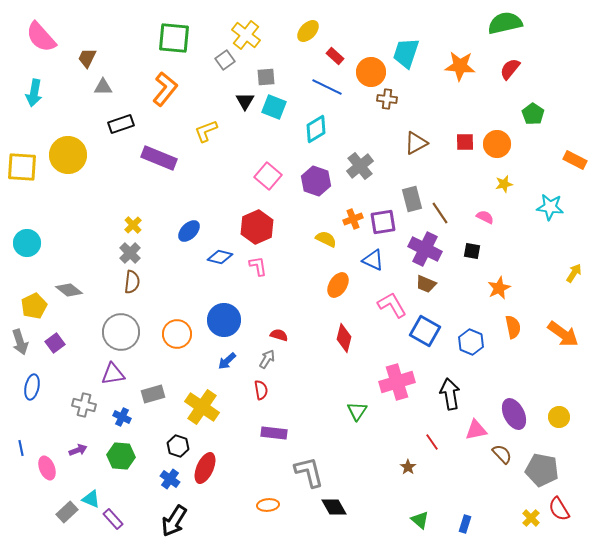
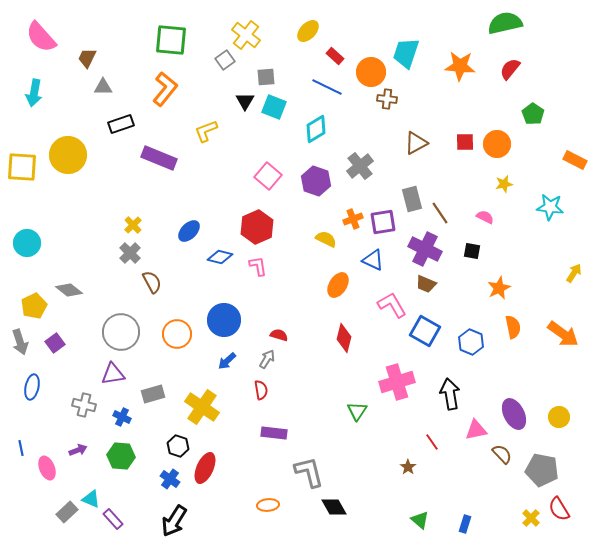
green square at (174, 38): moved 3 px left, 2 px down
brown semicircle at (132, 282): moved 20 px right; rotated 35 degrees counterclockwise
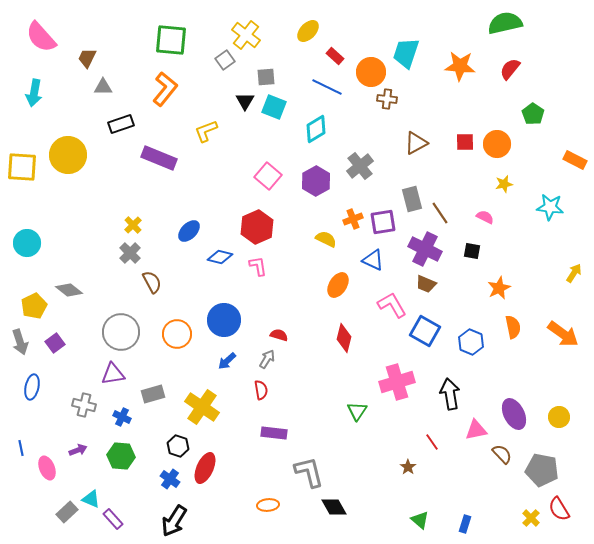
purple hexagon at (316, 181): rotated 12 degrees clockwise
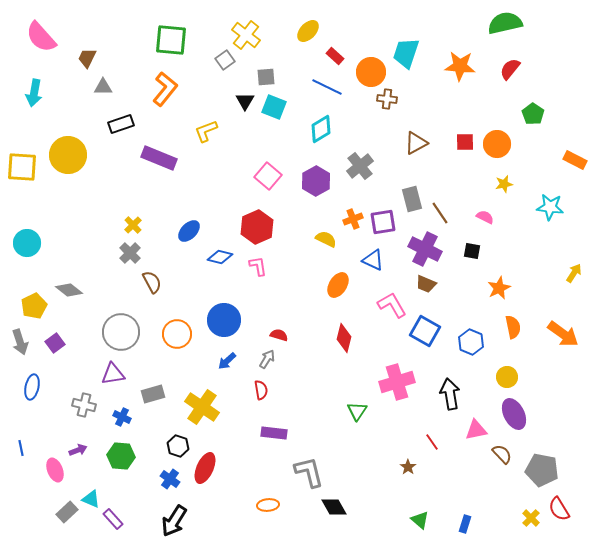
cyan diamond at (316, 129): moved 5 px right
yellow circle at (559, 417): moved 52 px left, 40 px up
pink ellipse at (47, 468): moved 8 px right, 2 px down
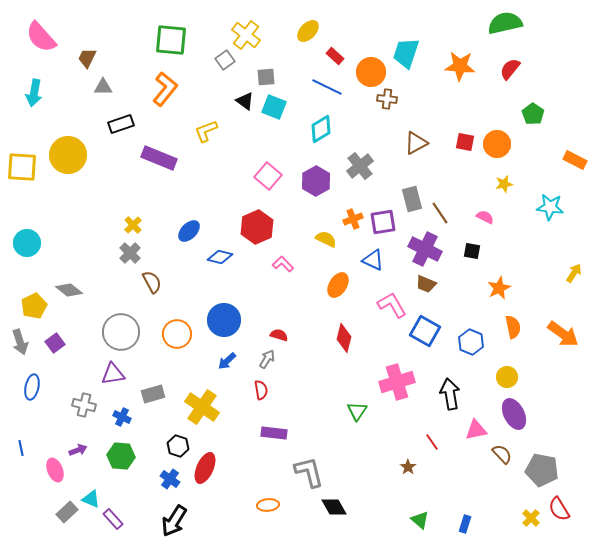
black triangle at (245, 101): rotated 24 degrees counterclockwise
red square at (465, 142): rotated 12 degrees clockwise
pink L-shape at (258, 266): moved 25 px right, 2 px up; rotated 35 degrees counterclockwise
